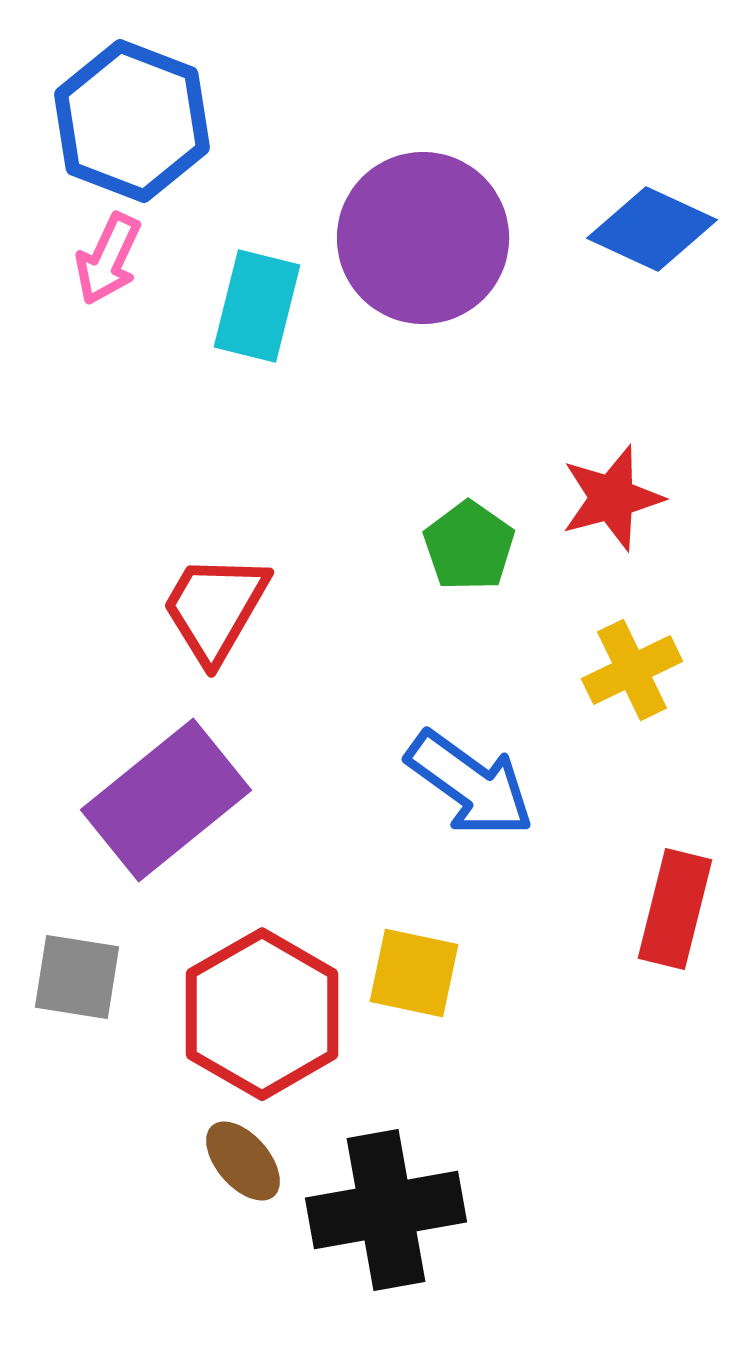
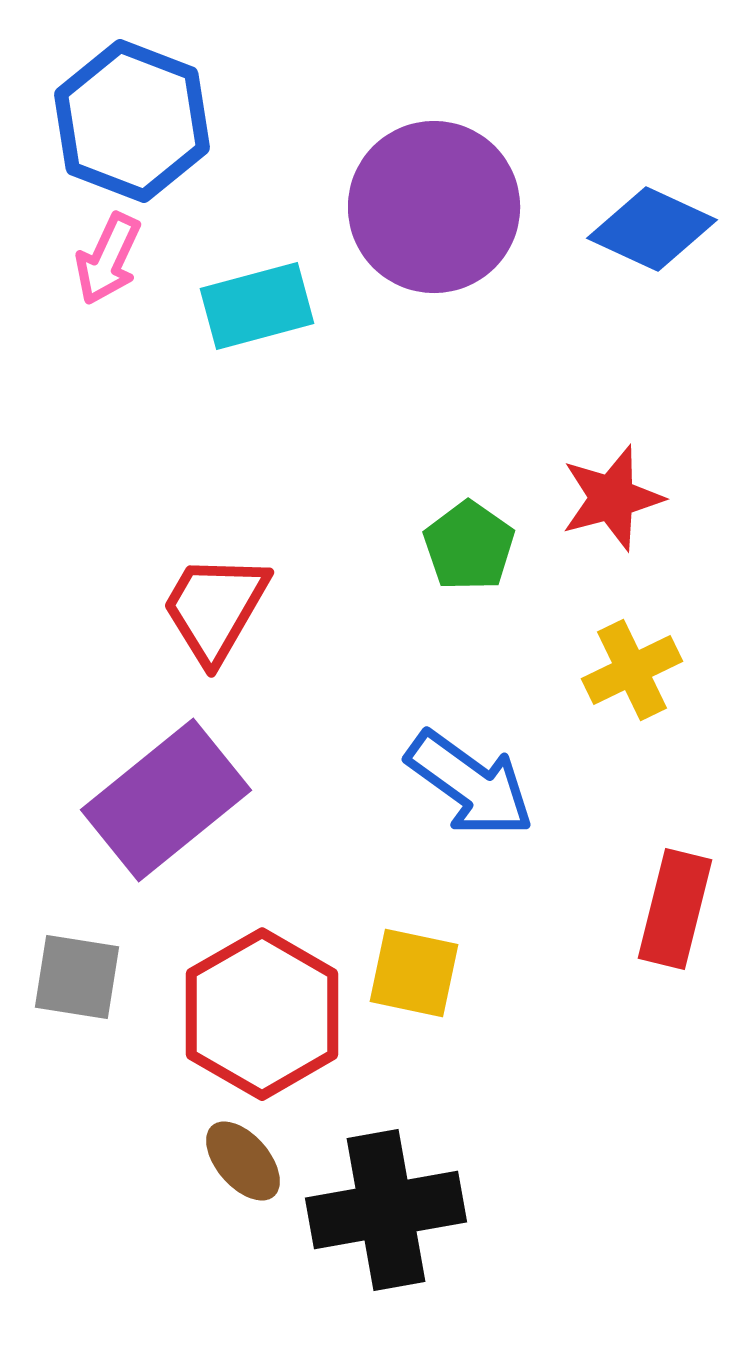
purple circle: moved 11 px right, 31 px up
cyan rectangle: rotated 61 degrees clockwise
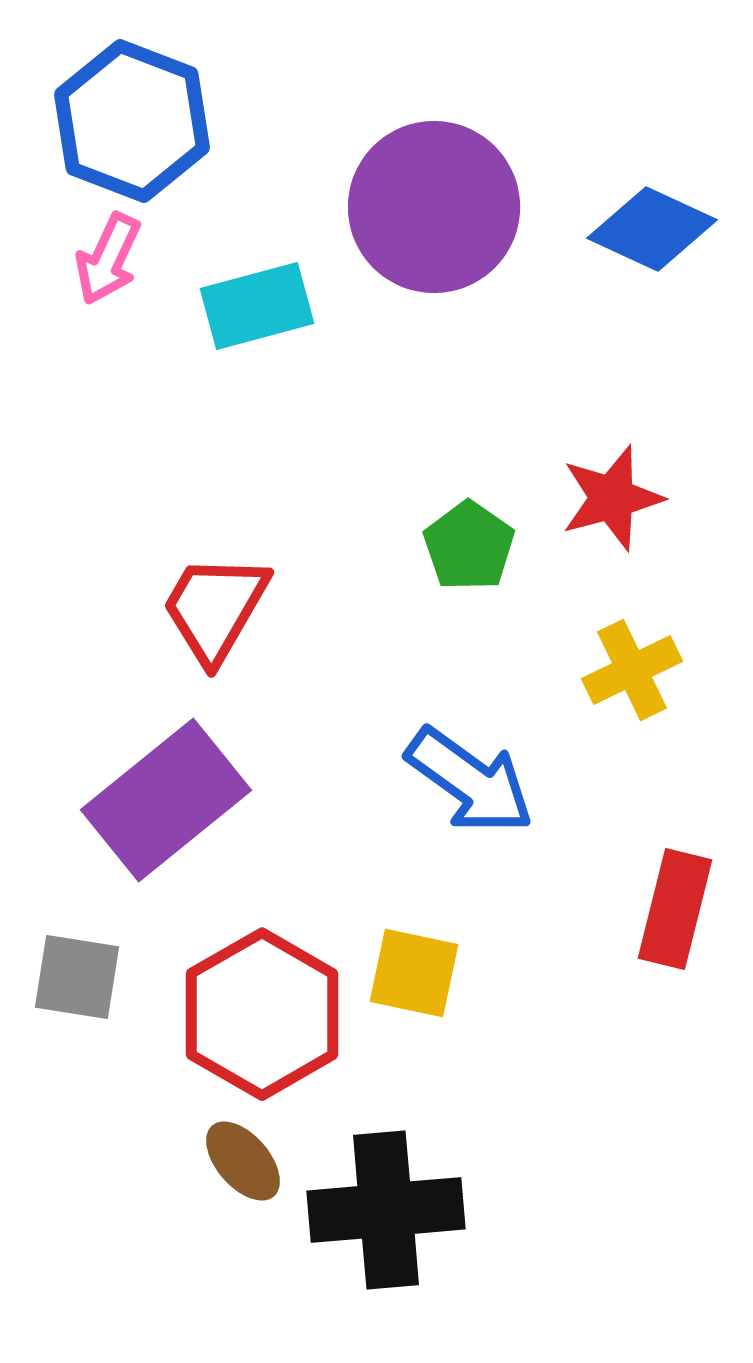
blue arrow: moved 3 px up
black cross: rotated 5 degrees clockwise
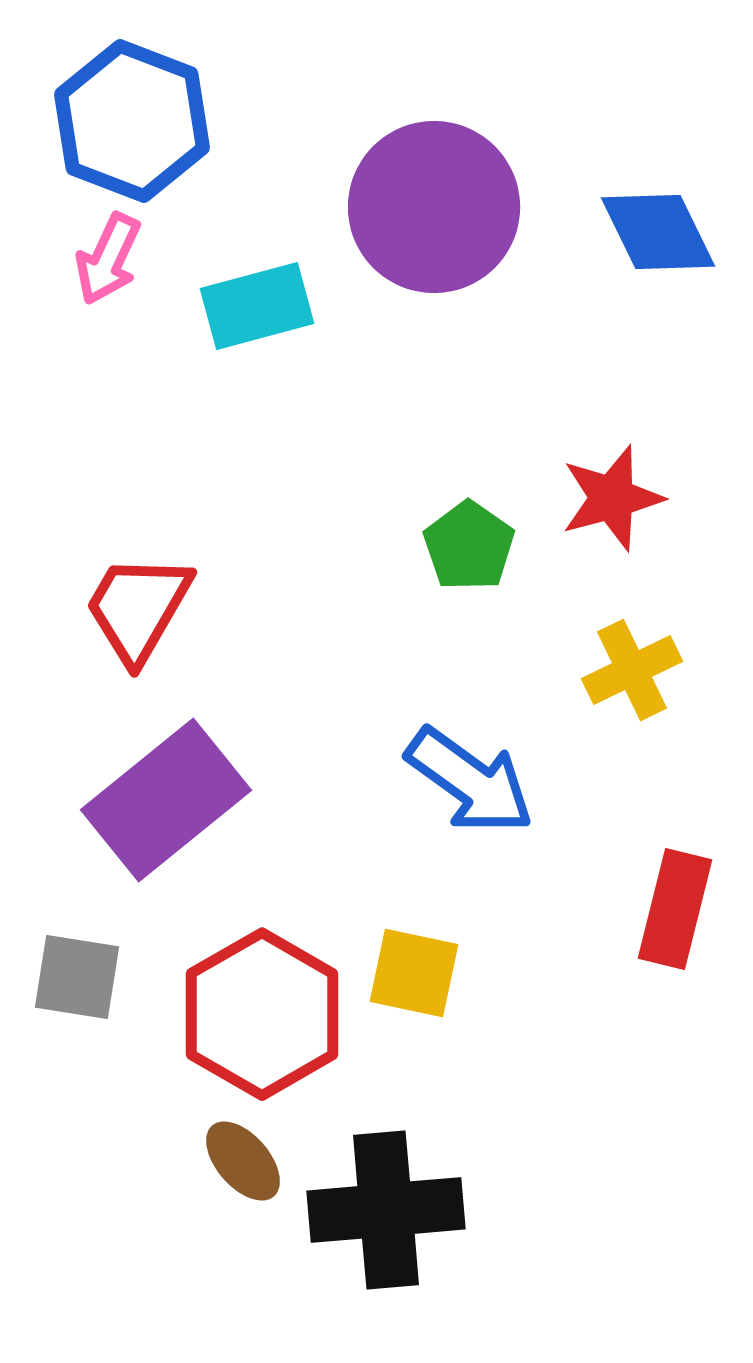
blue diamond: moved 6 px right, 3 px down; rotated 39 degrees clockwise
red trapezoid: moved 77 px left
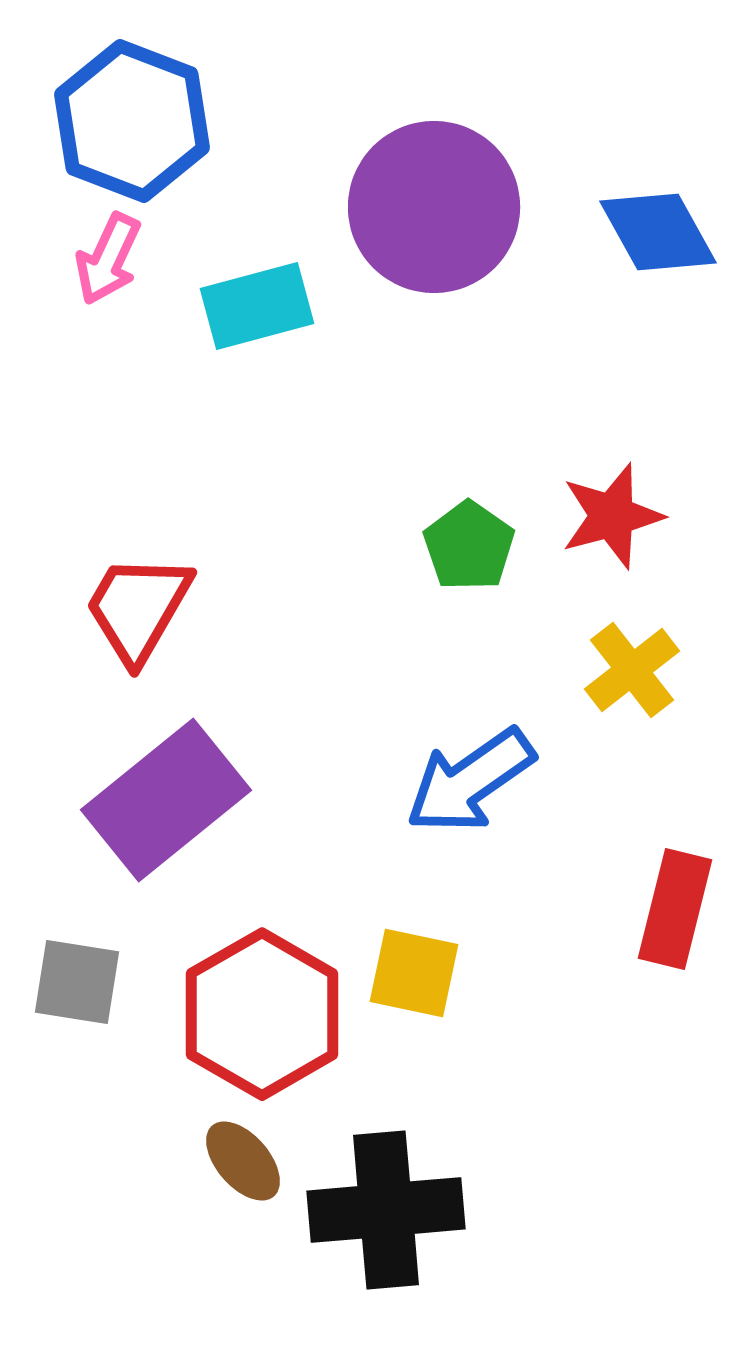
blue diamond: rotated 3 degrees counterclockwise
red star: moved 18 px down
yellow cross: rotated 12 degrees counterclockwise
blue arrow: rotated 109 degrees clockwise
gray square: moved 5 px down
